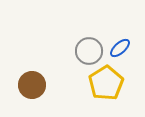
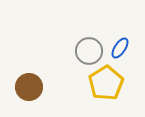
blue ellipse: rotated 15 degrees counterclockwise
brown circle: moved 3 px left, 2 px down
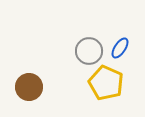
yellow pentagon: rotated 16 degrees counterclockwise
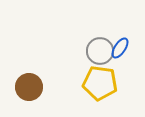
gray circle: moved 11 px right
yellow pentagon: moved 6 px left; rotated 16 degrees counterclockwise
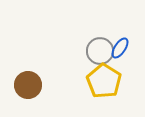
yellow pentagon: moved 4 px right, 2 px up; rotated 24 degrees clockwise
brown circle: moved 1 px left, 2 px up
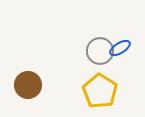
blue ellipse: rotated 25 degrees clockwise
yellow pentagon: moved 4 px left, 10 px down
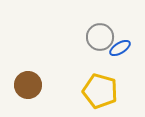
gray circle: moved 14 px up
yellow pentagon: rotated 16 degrees counterclockwise
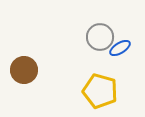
brown circle: moved 4 px left, 15 px up
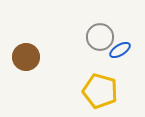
blue ellipse: moved 2 px down
brown circle: moved 2 px right, 13 px up
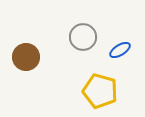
gray circle: moved 17 px left
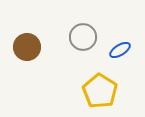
brown circle: moved 1 px right, 10 px up
yellow pentagon: rotated 16 degrees clockwise
